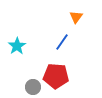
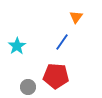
gray circle: moved 5 px left
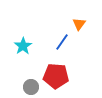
orange triangle: moved 3 px right, 7 px down
cyan star: moved 6 px right
gray circle: moved 3 px right
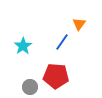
gray circle: moved 1 px left
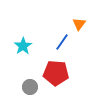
red pentagon: moved 3 px up
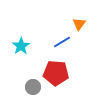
blue line: rotated 24 degrees clockwise
cyan star: moved 2 px left
gray circle: moved 3 px right
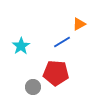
orange triangle: rotated 24 degrees clockwise
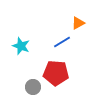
orange triangle: moved 1 px left, 1 px up
cyan star: rotated 18 degrees counterclockwise
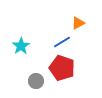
cyan star: rotated 18 degrees clockwise
red pentagon: moved 6 px right, 5 px up; rotated 15 degrees clockwise
gray circle: moved 3 px right, 6 px up
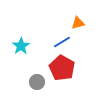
orange triangle: rotated 16 degrees clockwise
red pentagon: rotated 10 degrees clockwise
gray circle: moved 1 px right, 1 px down
